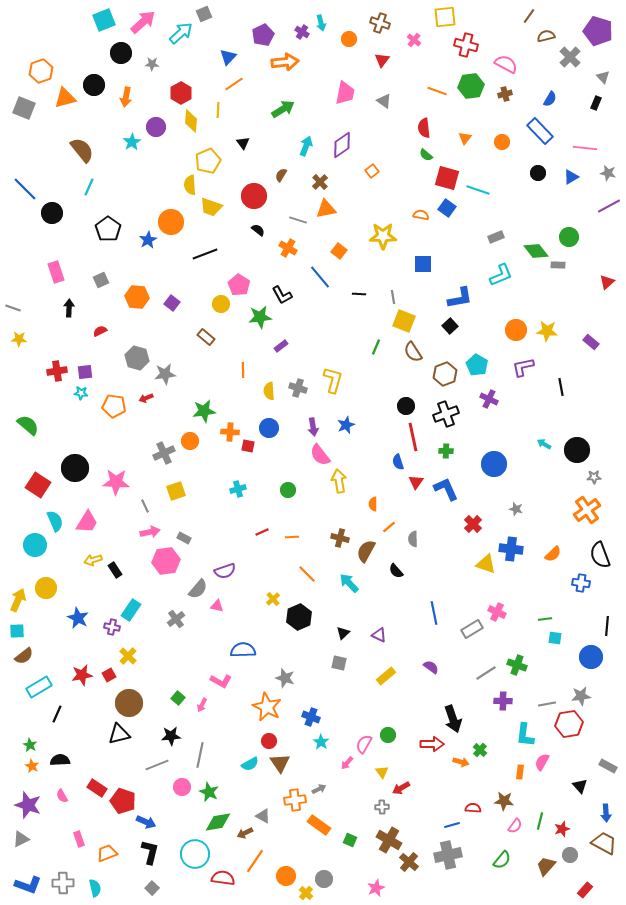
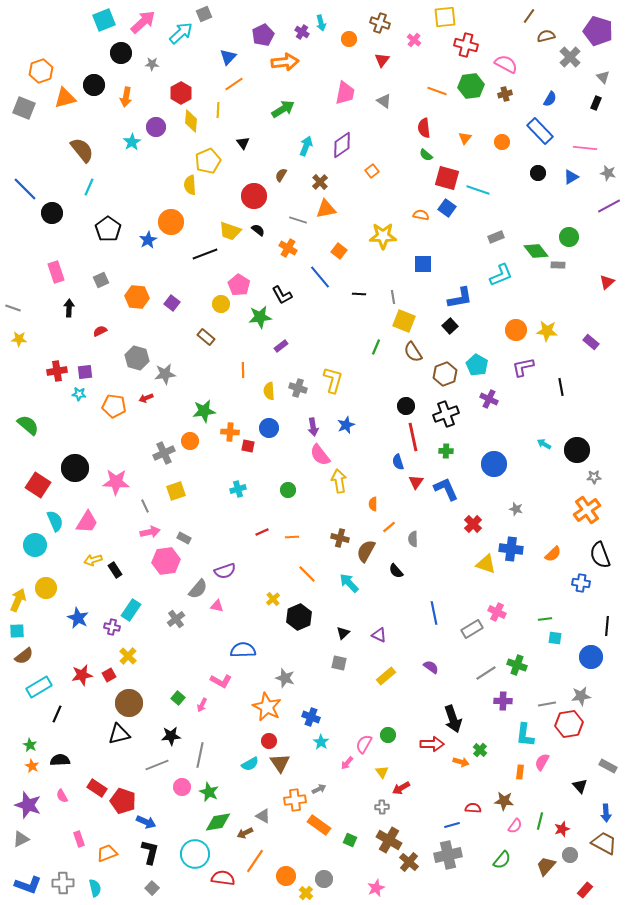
yellow trapezoid at (211, 207): moved 19 px right, 24 px down
cyan star at (81, 393): moved 2 px left, 1 px down
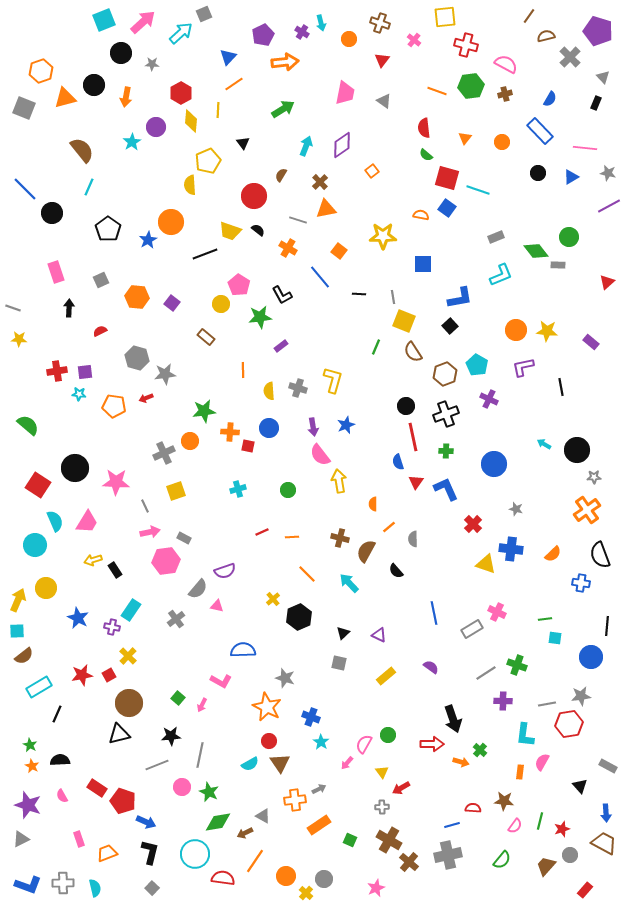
orange rectangle at (319, 825): rotated 70 degrees counterclockwise
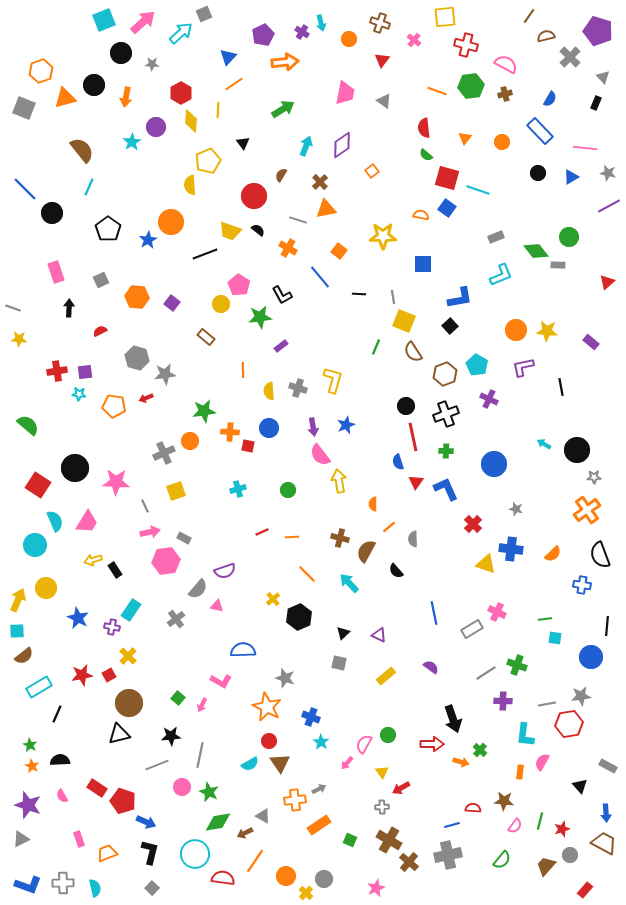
blue cross at (581, 583): moved 1 px right, 2 px down
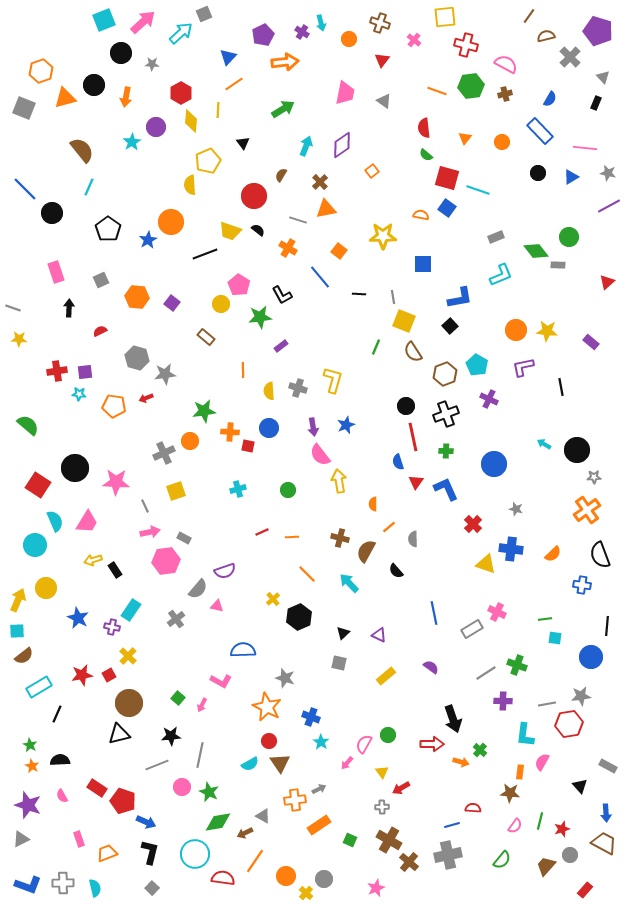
brown star at (504, 801): moved 6 px right, 8 px up
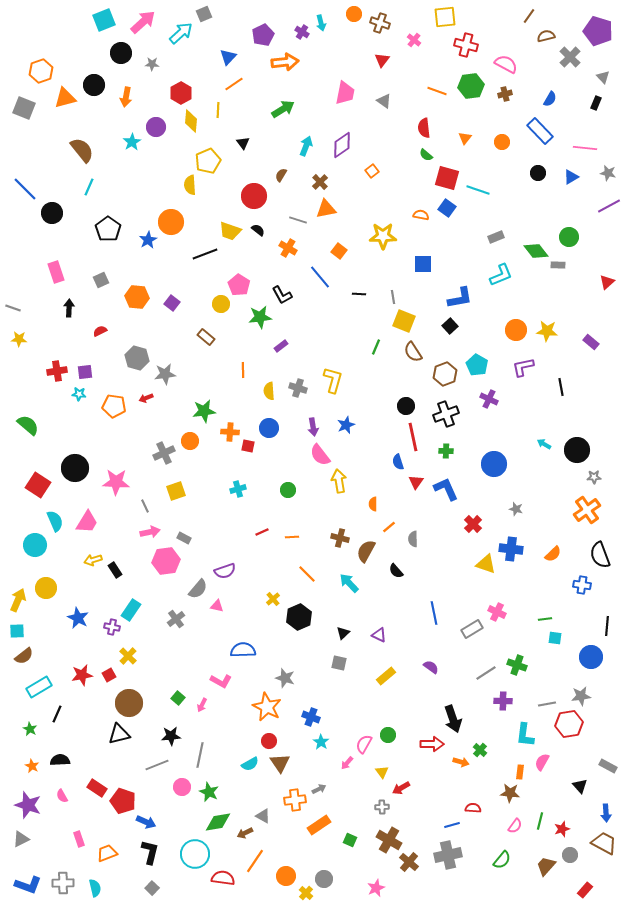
orange circle at (349, 39): moved 5 px right, 25 px up
green star at (30, 745): moved 16 px up
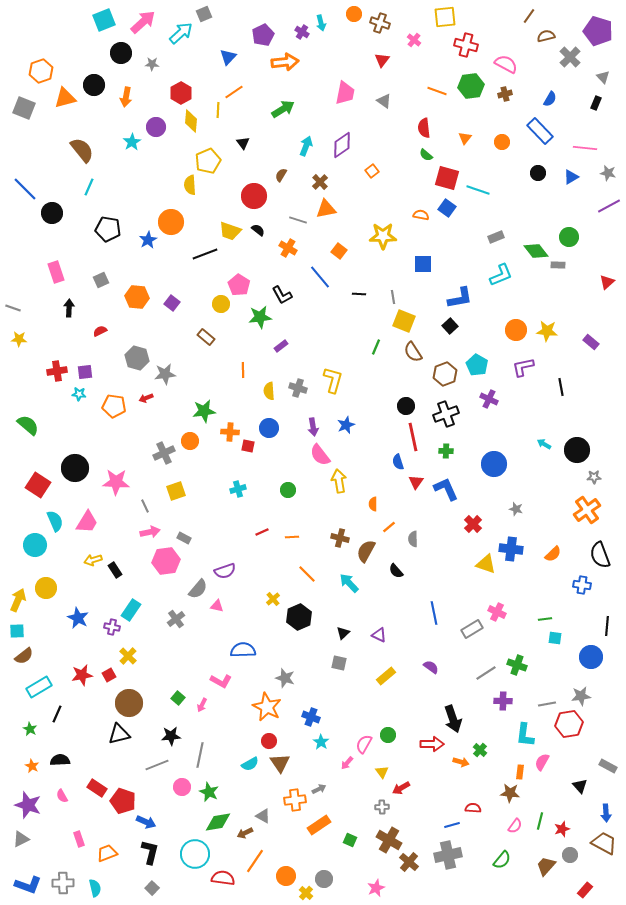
orange line at (234, 84): moved 8 px down
black pentagon at (108, 229): rotated 25 degrees counterclockwise
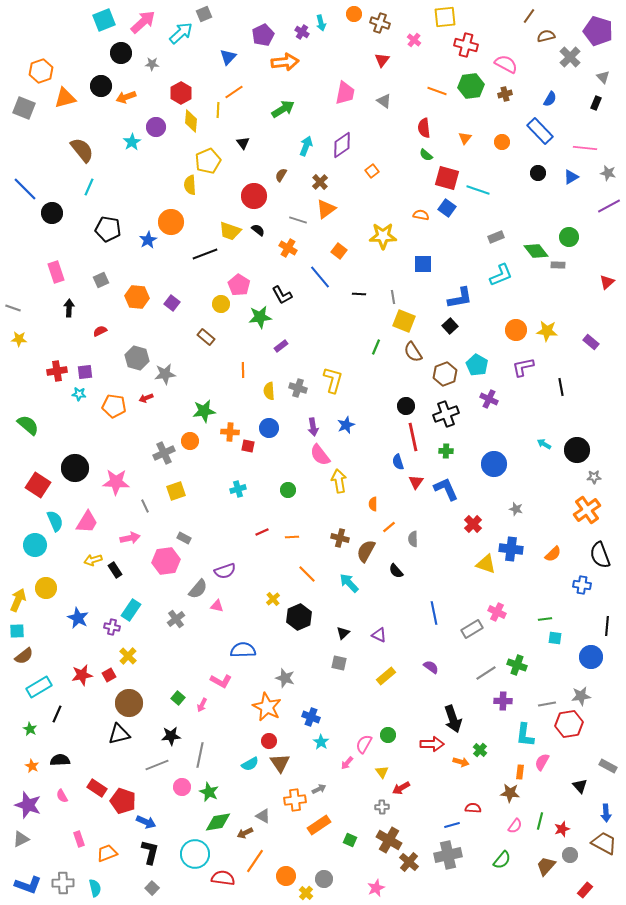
black circle at (94, 85): moved 7 px right, 1 px down
orange arrow at (126, 97): rotated 60 degrees clockwise
orange triangle at (326, 209): rotated 25 degrees counterclockwise
pink arrow at (150, 532): moved 20 px left, 6 px down
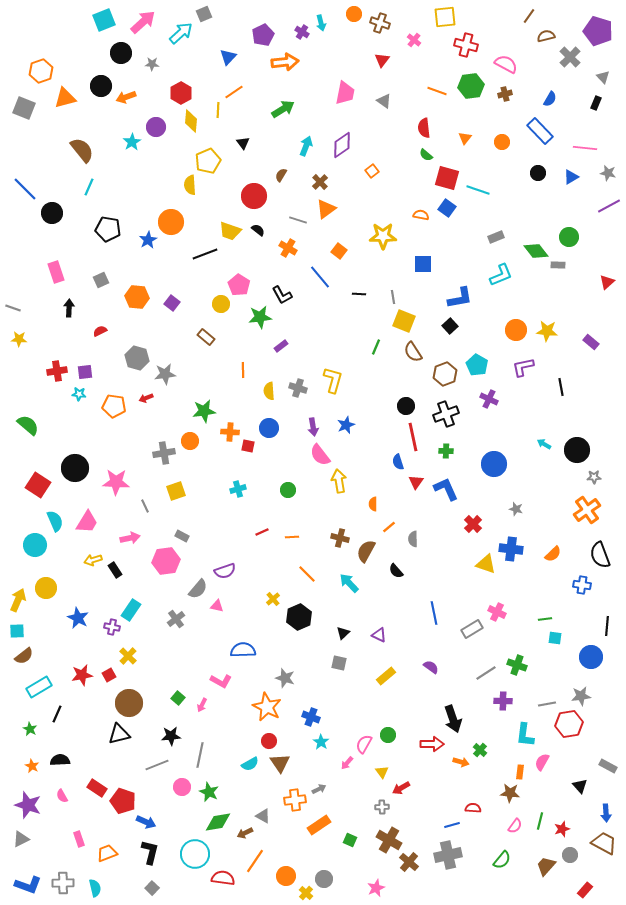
gray cross at (164, 453): rotated 15 degrees clockwise
gray rectangle at (184, 538): moved 2 px left, 2 px up
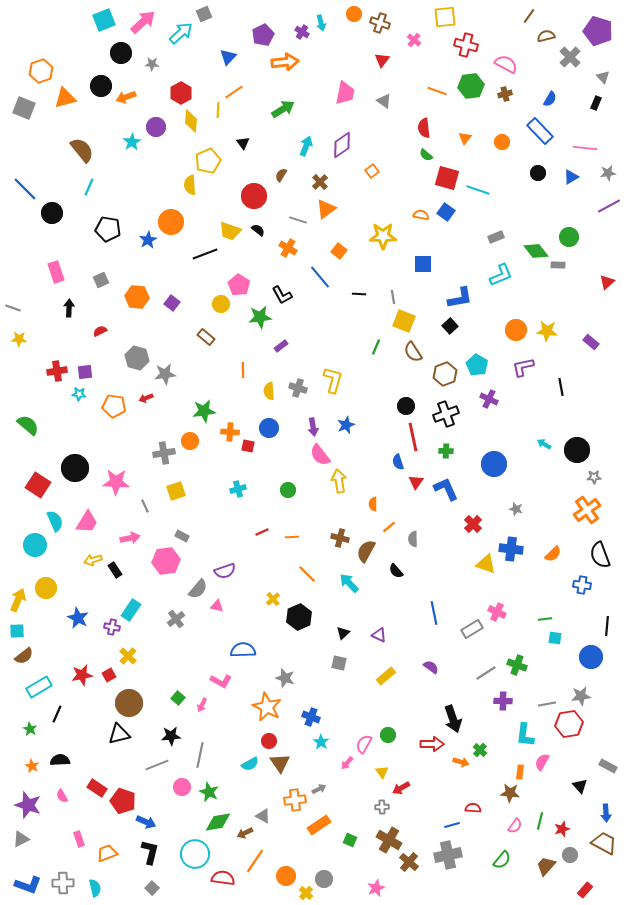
gray star at (608, 173): rotated 21 degrees counterclockwise
blue square at (447, 208): moved 1 px left, 4 px down
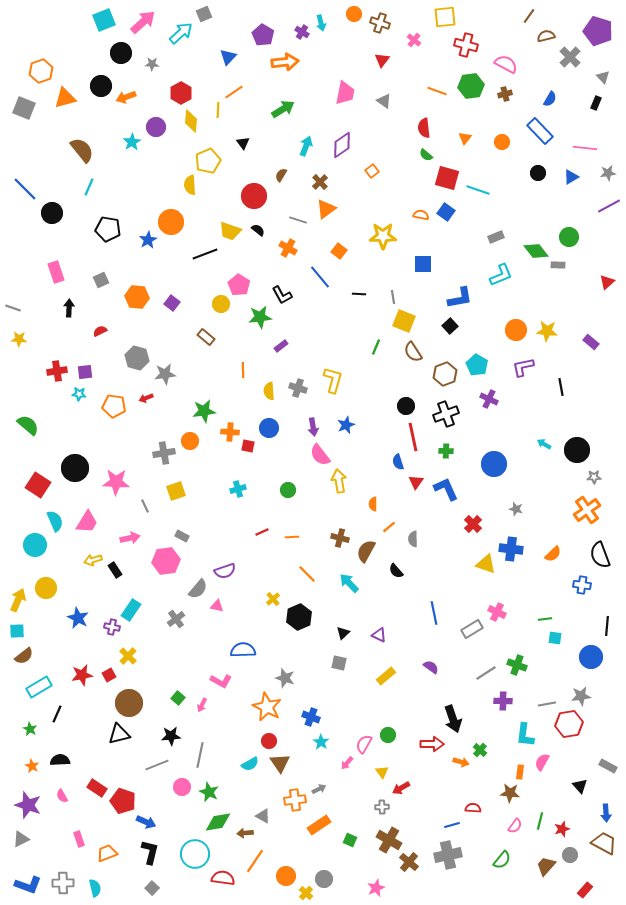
purple pentagon at (263, 35): rotated 15 degrees counterclockwise
brown arrow at (245, 833): rotated 21 degrees clockwise
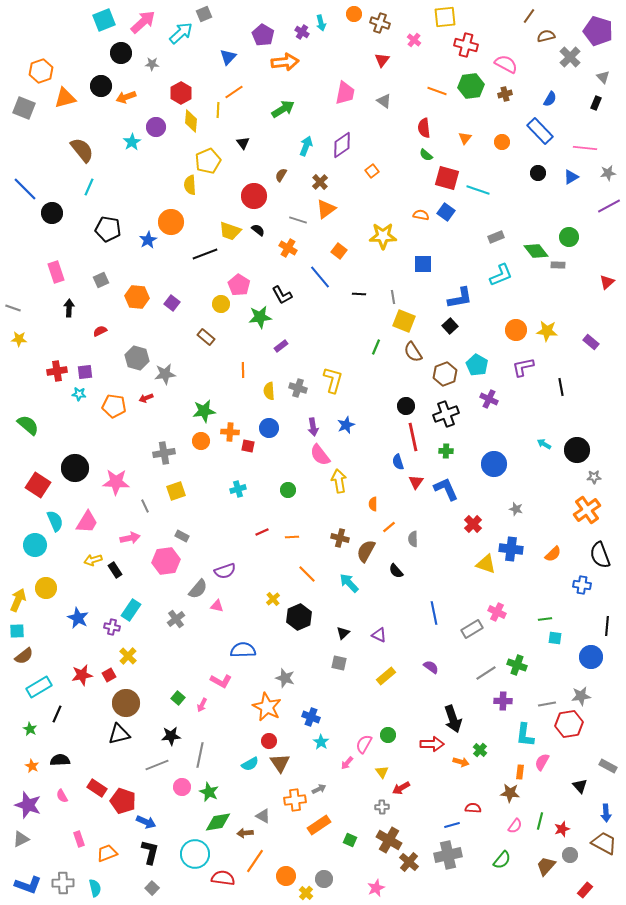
orange circle at (190, 441): moved 11 px right
brown circle at (129, 703): moved 3 px left
